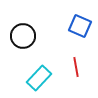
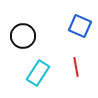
cyan rectangle: moved 1 px left, 5 px up; rotated 10 degrees counterclockwise
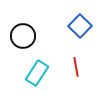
blue square: rotated 20 degrees clockwise
cyan rectangle: moved 1 px left
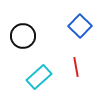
cyan rectangle: moved 2 px right, 4 px down; rotated 15 degrees clockwise
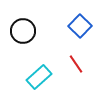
black circle: moved 5 px up
red line: moved 3 px up; rotated 24 degrees counterclockwise
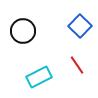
red line: moved 1 px right, 1 px down
cyan rectangle: rotated 15 degrees clockwise
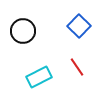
blue square: moved 1 px left
red line: moved 2 px down
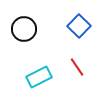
black circle: moved 1 px right, 2 px up
